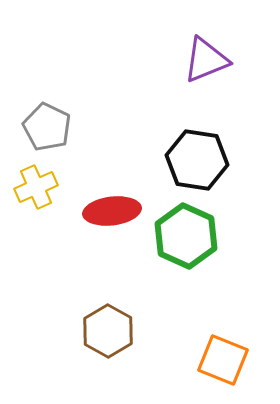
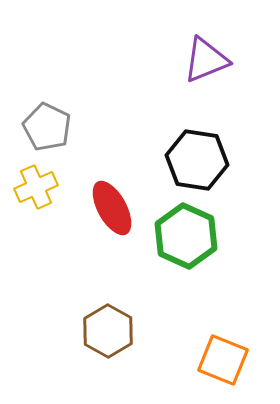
red ellipse: moved 3 px up; rotated 68 degrees clockwise
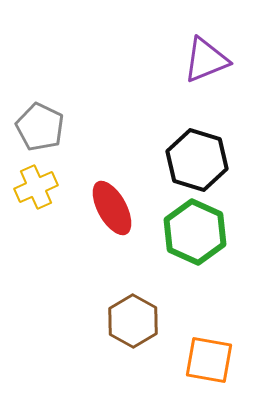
gray pentagon: moved 7 px left
black hexagon: rotated 8 degrees clockwise
green hexagon: moved 9 px right, 4 px up
brown hexagon: moved 25 px right, 10 px up
orange square: moved 14 px left; rotated 12 degrees counterclockwise
